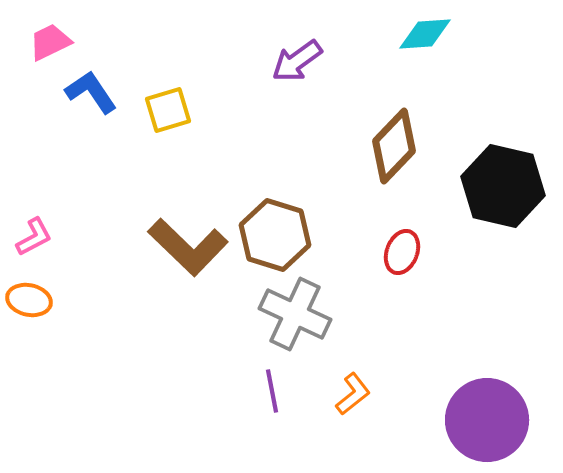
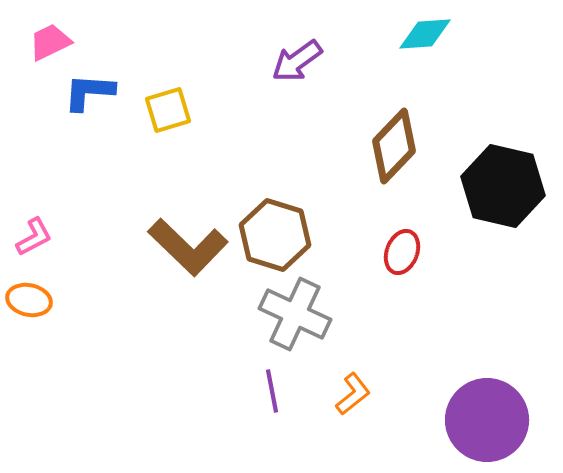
blue L-shape: moved 2 px left; rotated 52 degrees counterclockwise
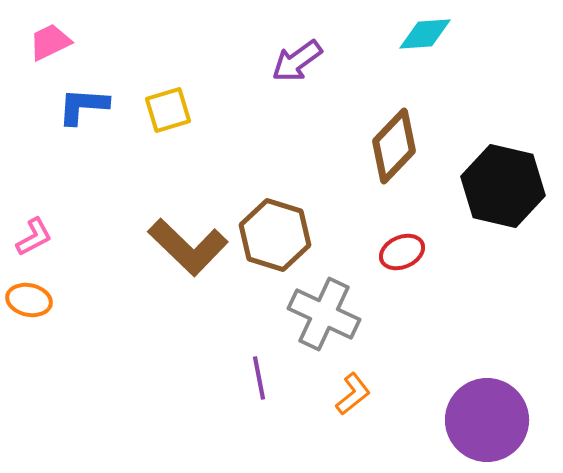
blue L-shape: moved 6 px left, 14 px down
red ellipse: rotated 45 degrees clockwise
gray cross: moved 29 px right
purple line: moved 13 px left, 13 px up
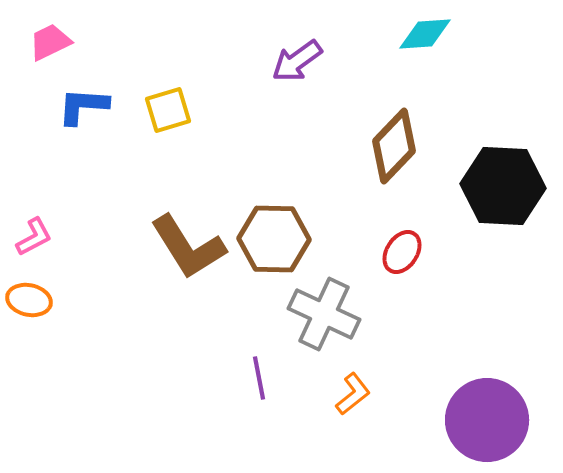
black hexagon: rotated 10 degrees counterclockwise
brown hexagon: moved 1 px left, 4 px down; rotated 16 degrees counterclockwise
brown L-shape: rotated 14 degrees clockwise
red ellipse: rotated 33 degrees counterclockwise
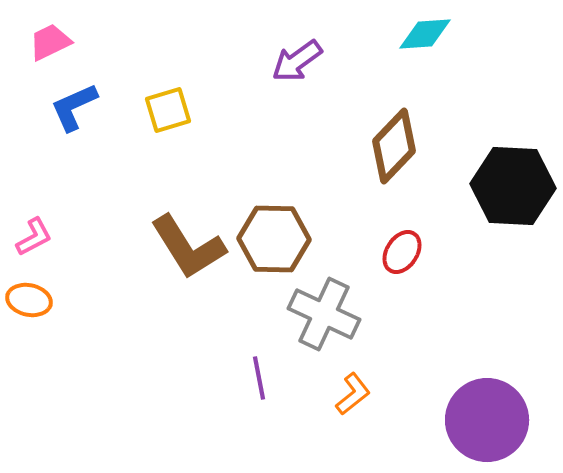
blue L-shape: moved 9 px left, 1 px down; rotated 28 degrees counterclockwise
black hexagon: moved 10 px right
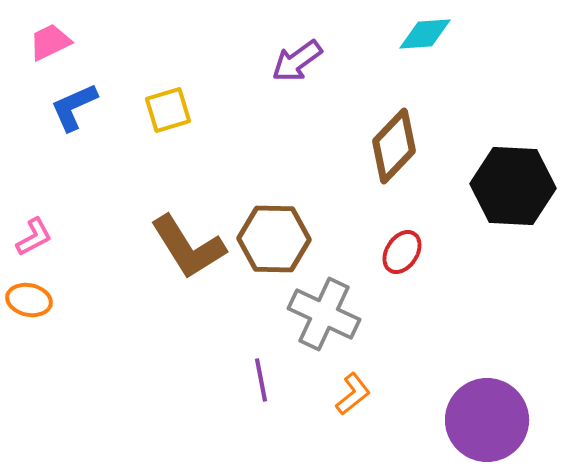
purple line: moved 2 px right, 2 px down
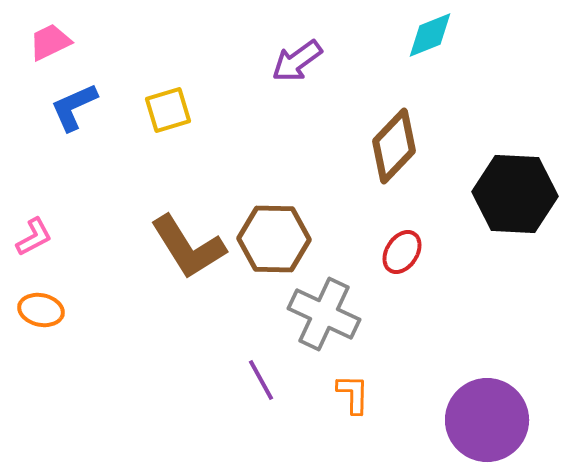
cyan diamond: moved 5 px right, 1 px down; rotated 18 degrees counterclockwise
black hexagon: moved 2 px right, 8 px down
orange ellipse: moved 12 px right, 10 px down
purple line: rotated 18 degrees counterclockwise
orange L-shape: rotated 51 degrees counterclockwise
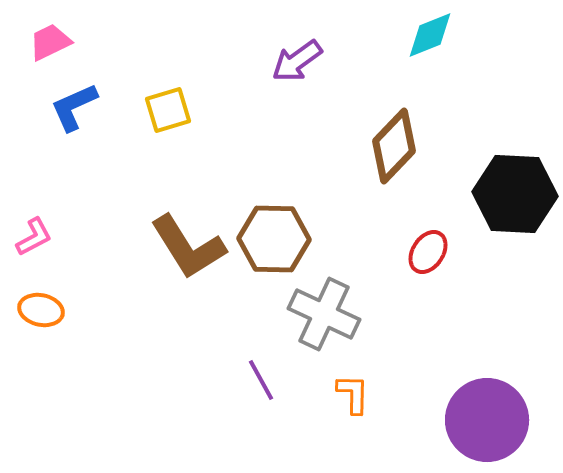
red ellipse: moved 26 px right
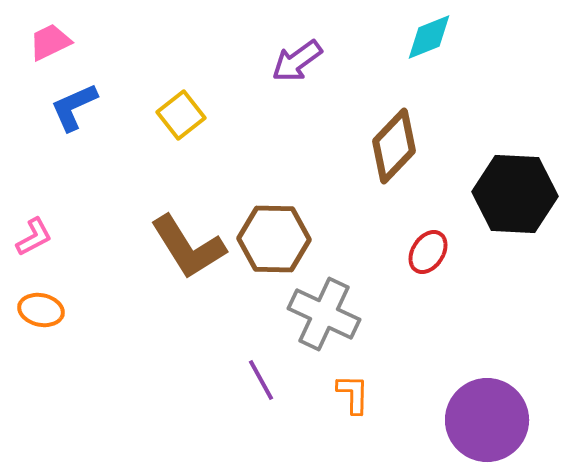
cyan diamond: moved 1 px left, 2 px down
yellow square: moved 13 px right, 5 px down; rotated 21 degrees counterclockwise
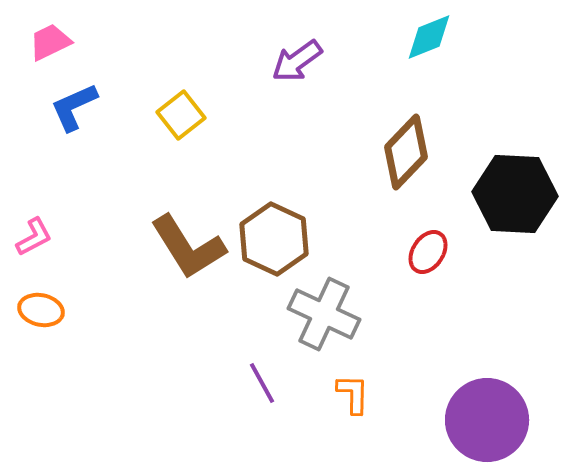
brown diamond: moved 12 px right, 6 px down
brown hexagon: rotated 24 degrees clockwise
purple line: moved 1 px right, 3 px down
